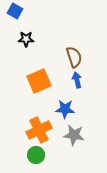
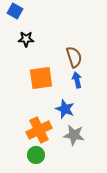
orange square: moved 2 px right, 3 px up; rotated 15 degrees clockwise
blue star: rotated 18 degrees clockwise
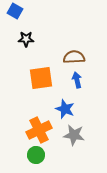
brown semicircle: rotated 75 degrees counterclockwise
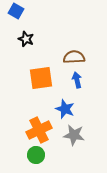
blue square: moved 1 px right
black star: rotated 21 degrees clockwise
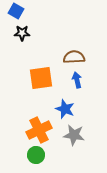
black star: moved 4 px left, 6 px up; rotated 21 degrees counterclockwise
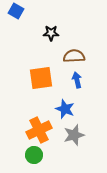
black star: moved 29 px right
brown semicircle: moved 1 px up
gray star: rotated 25 degrees counterclockwise
green circle: moved 2 px left
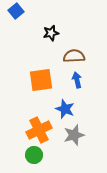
blue square: rotated 21 degrees clockwise
black star: rotated 14 degrees counterclockwise
orange square: moved 2 px down
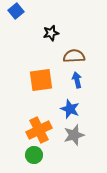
blue star: moved 5 px right
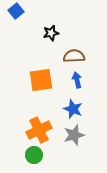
blue star: moved 3 px right
